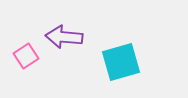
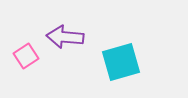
purple arrow: moved 1 px right
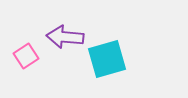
cyan square: moved 14 px left, 3 px up
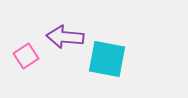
cyan square: rotated 27 degrees clockwise
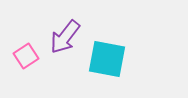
purple arrow: rotated 57 degrees counterclockwise
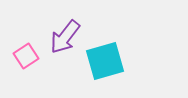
cyan square: moved 2 px left, 2 px down; rotated 27 degrees counterclockwise
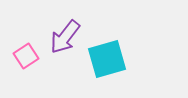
cyan square: moved 2 px right, 2 px up
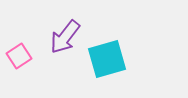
pink square: moved 7 px left
